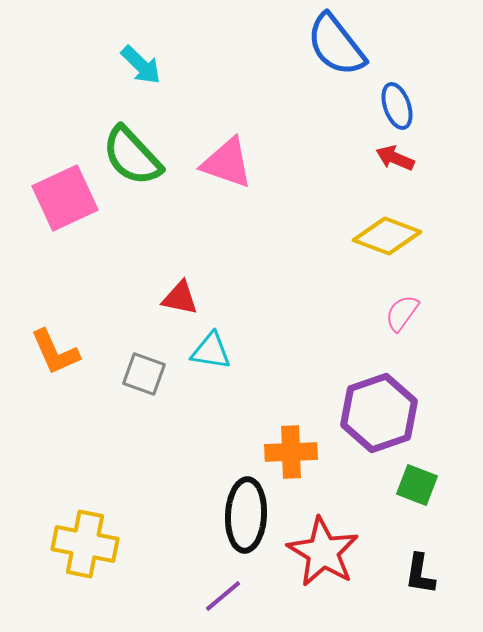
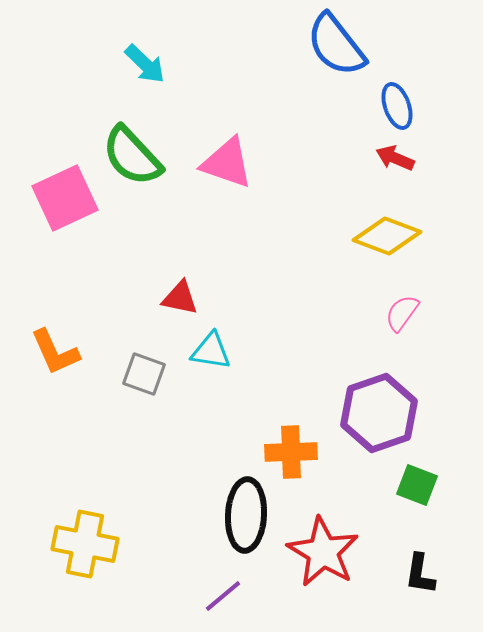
cyan arrow: moved 4 px right, 1 px up
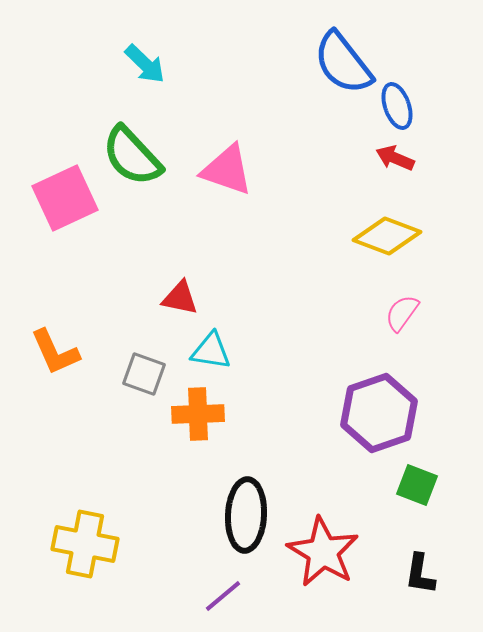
blue semicircle: moved 7 px right, 18 px down
pink triangle: moved 7 px down
orange cross: moved 93 px left, 38 px up
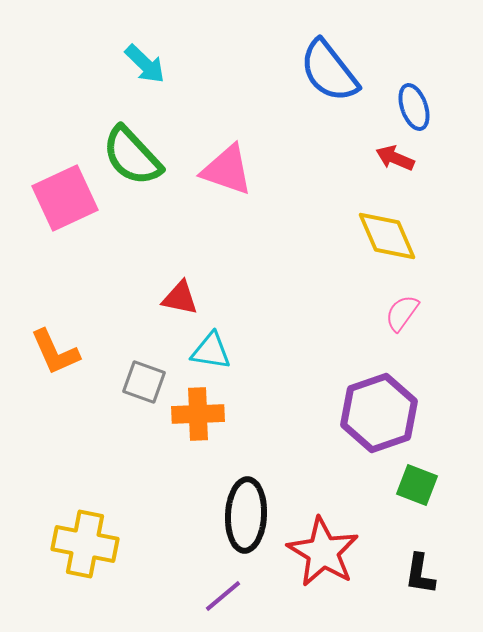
blue semicircle: moved 14 px left, 8 px down
blue ellipse: moved 17 px right, 1 px down
yellow diamond: rotated 46 degrees clockwise
gray square: moved 8 px down
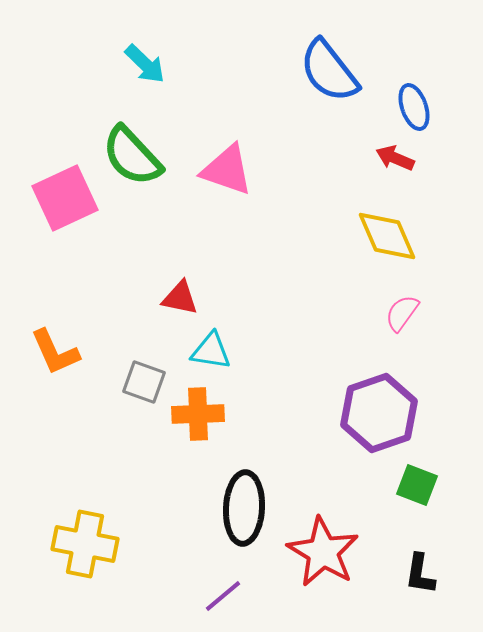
black ellipse: moved 2 px left, 7 px up
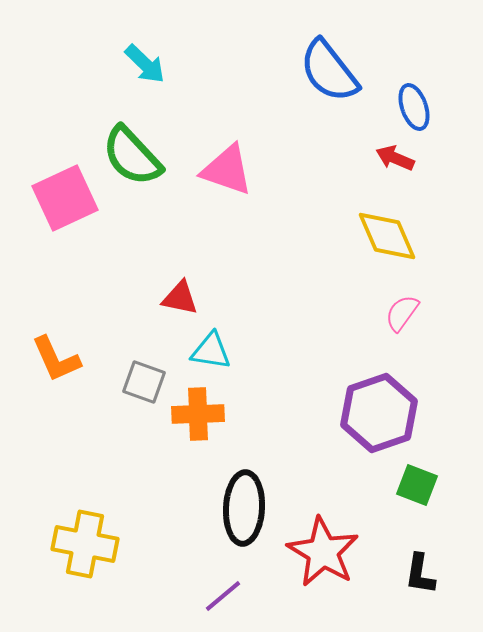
orange L-shape: moved 1 px right, 7 px down
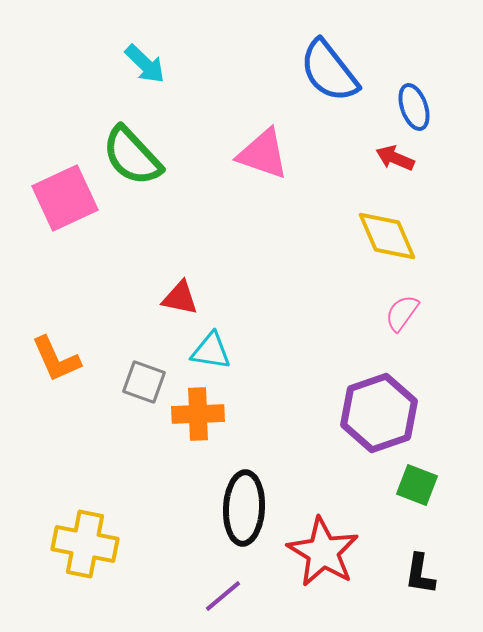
pink triangle: moved 36 px right, 16 px up
